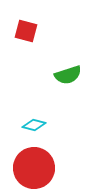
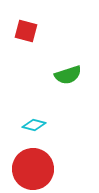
red circle: moved 1 px left, 1 px down
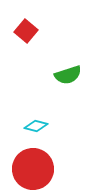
red square: rotated 25 degrees clockwise
cyan diamond: moved 2 px right, 1 px down
